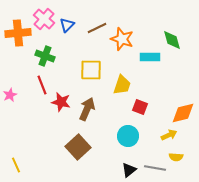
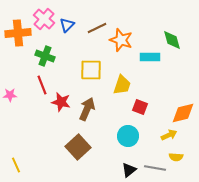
orange star: moved 1 px left, 1 px down
pink star: rotated 24 degrees clockwise
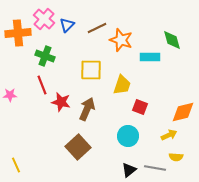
orange diamond: moved 1 px up
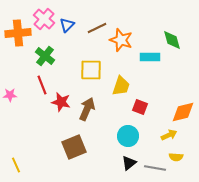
green cross: rotated 18 degrees clockwise
yellow trapezoid: moved 1 px left, 1 px down
brown square: moved 4 px left; rotated 20 degrees clockwise
black triangle: moved 7 px up
